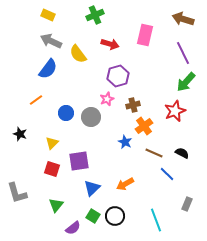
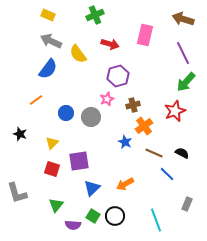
purple semicircle: moved 3 px up; rotated 42 degrees clockwise
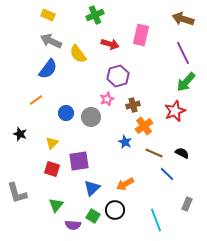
pink rectangle: moved 4 px left
black circle: moved 6 px up
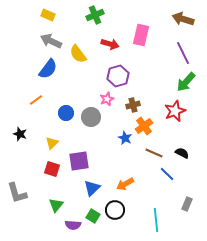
blue star: moved 4 px up
cyan line: rotated 15 degrees clockwise
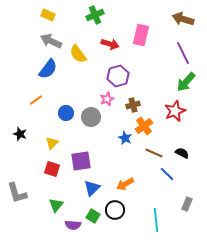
purple square: moved 2 px right
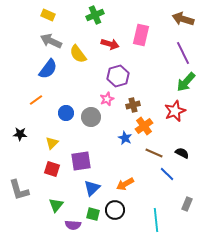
black star: rotated 16 degrees counterclockwise
gray L-shape: moved 2 px right, 3 px up
green square: moved 2 px up; rotated 16 degrees counterclockwise
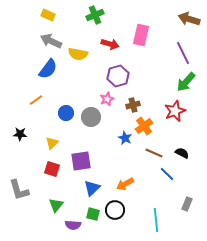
brown arrow: moved 6 px right
yellow semicircle: rotated 42 degrees counterclockwise
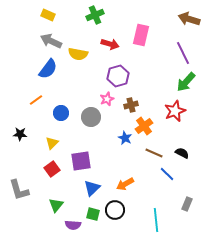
brown cross: moved 2 px left
blue circle: moved 5 px left
red square: rotated 35 degrees clockwise
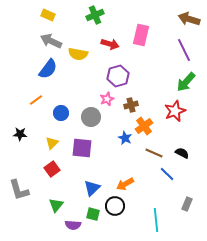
purple line: moved 1 px right, 3 px up
purple square: moved 1 px right, 13 px up; rotated 15 degrees clockwise
black circle: moved 4 px up
